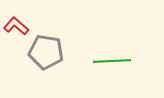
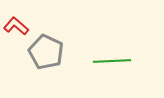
gray pentagon: rotated 16 degrees clockwise
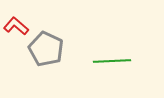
gray pentagon: moved 3 px up
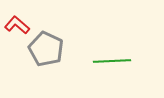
red L-shape: moved 1 px right, 1 px up
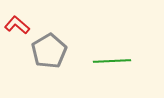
gray pentagon: moved 3 px right, 2 px down; rotated 16 degrees clockwise
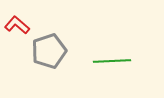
gray pentagon: rotated 12 degrees clockwise
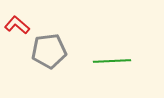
gray pentagon: rotated 12 degrees clockwise
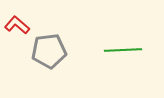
green line: moved 11 px right, 11 px up
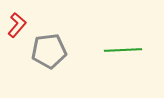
red L-shape: rotated 90 degrees clockwise
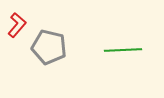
gray pentagon: moved 4 px up; rotated 20 degrees clockwise
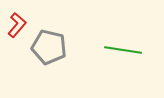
green line: rotated 12 degrees clockwise
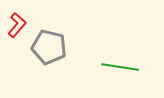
green line: moved 3 px left, 17 px down
